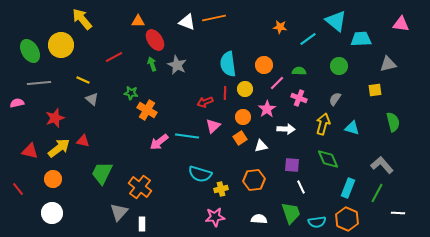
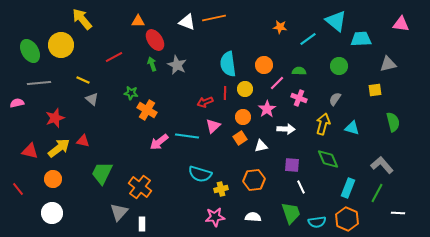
white semicircle at (259, 219): moved 6 px left, 2 px up
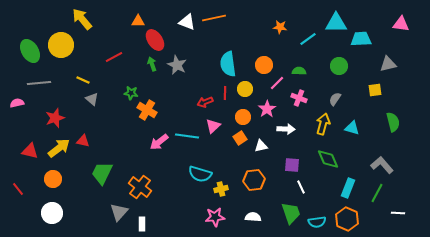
cyan triangle at (336, 21): moved 2 px down; rotated 40 degrees counterclockwise
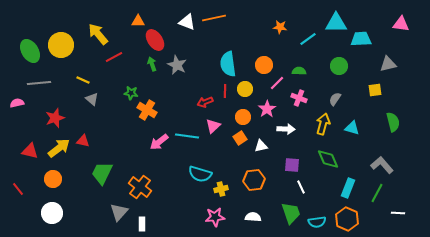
yellow arrow at (82, 19): moved 16 px right, 15 px down
red line at (225, 93): moved 2 px up
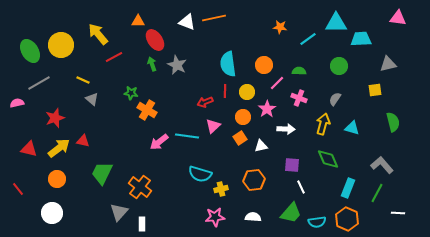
pink triangle at (401, 24): moved 3 px left, 6 px up
gray line at (39, 83): rotated 25 degrees counterclockwise
yellow circle at (245, 89): moved 2 px right, 3 px down
red triangle at (30, 151): moved 1 px left, 2 px up
orange circle at (53, 179): moved 4 px right
green trapezoid at (291, 213): rotated 60 degrees clockwise
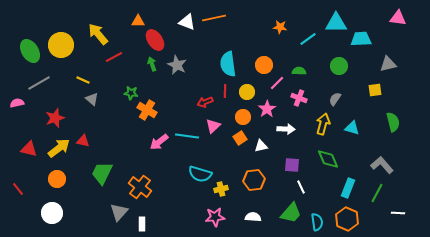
cyan semicircle at (317, 222): rotated 90 degrees counterclockwise
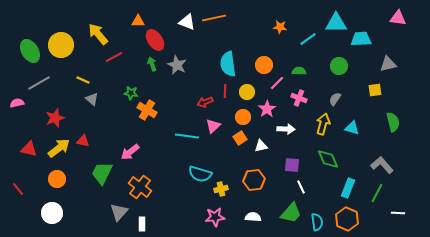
pink arrow at (159, 142): moved 29 px left, 10 px down
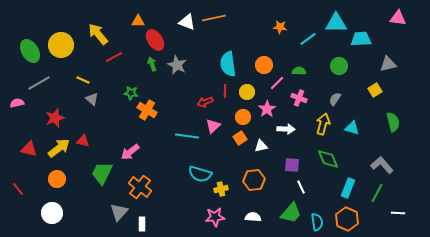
yellow square at (375, 90): rotated 24 degrees counterclockwise
